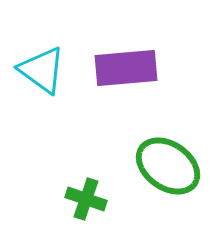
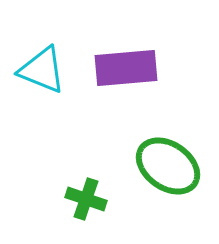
cyan triangle: rotated 14 degrees counterclockwise
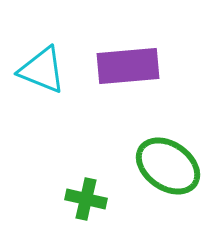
purple rectangle: moved 2 px right, 2 px up
green cross: rotated 6 degrees counterclockwise
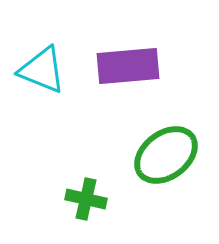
green ellipse: moved 2 px left, 11 px up; rotated 72 degrees counterclockwise
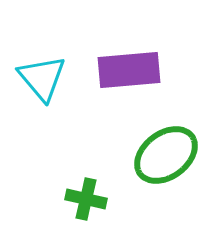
purple rectangle: moved 1 px right, 4 px down
cyan triangle: moved 8 px down; rotated 28 degrees clockwise
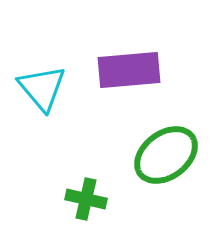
cyan triangle: moved 10 px down
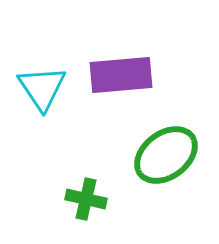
purple rectangle: moved 8 px left, 5 px down
cyan triangle: rotated 6 degrees clockwise
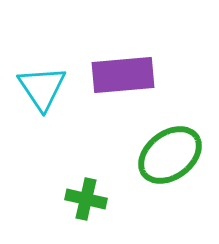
purple rectangle: moved 2 px right
green ellipse: moved 4 px right
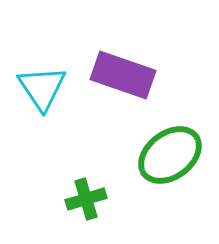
purple rectangle: rotated 24 degrees clockwise
green cross: rotated 30 degrees counterclockwise
